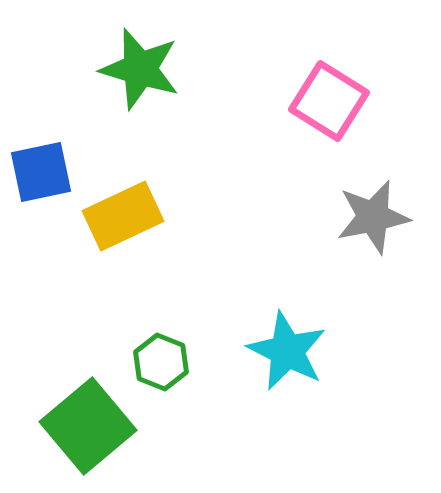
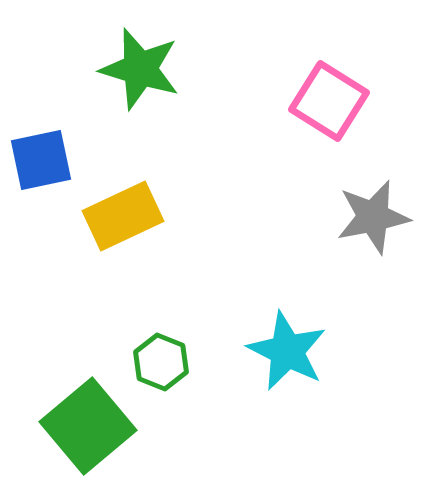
blue square: moved 12 px up
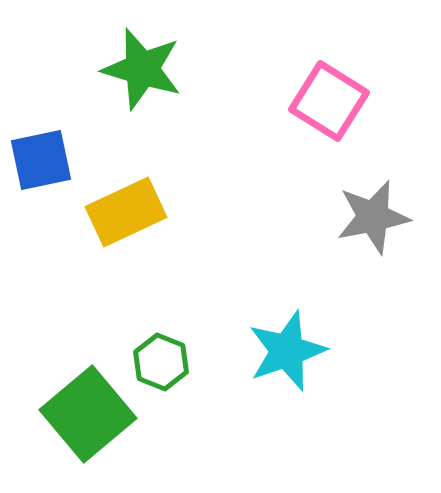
green star: moved 2 px right
yellow rectangle: moved 3 px right, 4 px up
cyan star: rotated 26 degrees clockwise
green square: moved 12 px up
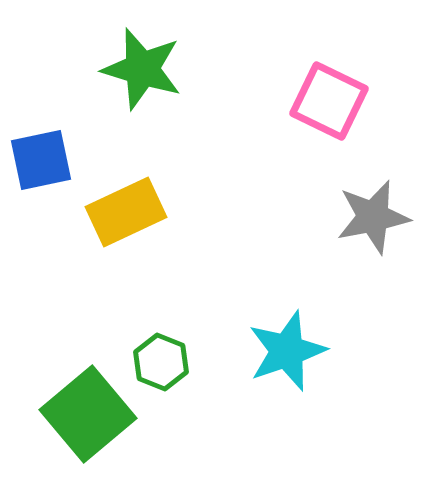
pink square: rotated 6 degrees counterclockwise
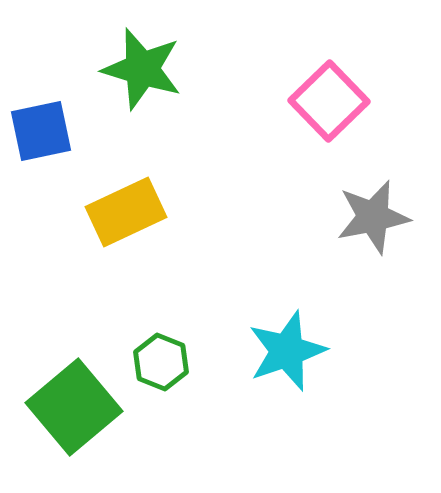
pink square: rotated 20 degrees clockwise
blue square: moved 29 px up
green square: moved 14 px left, 7 px up
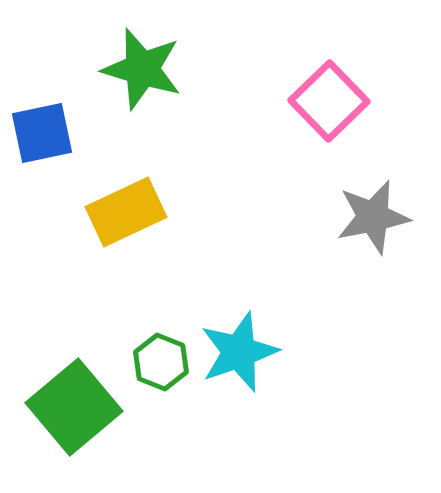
blue square: moved 1 px right, 2 px down
cyan star: moved 48 px left, 1 px down
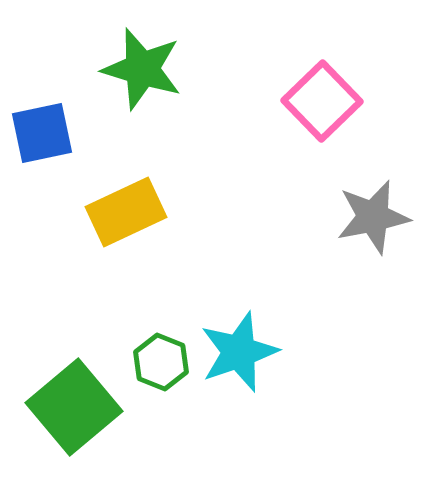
pink square: moved 7 px left
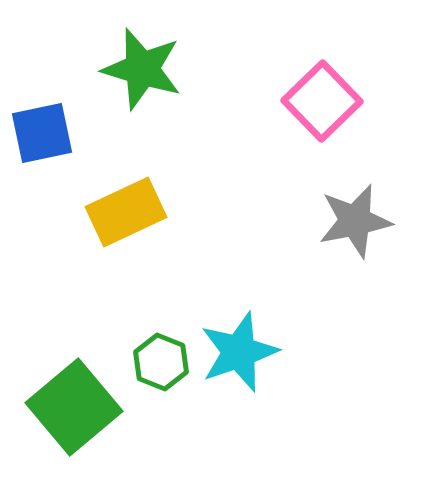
gray star: moved 18 px left, 4 px down
